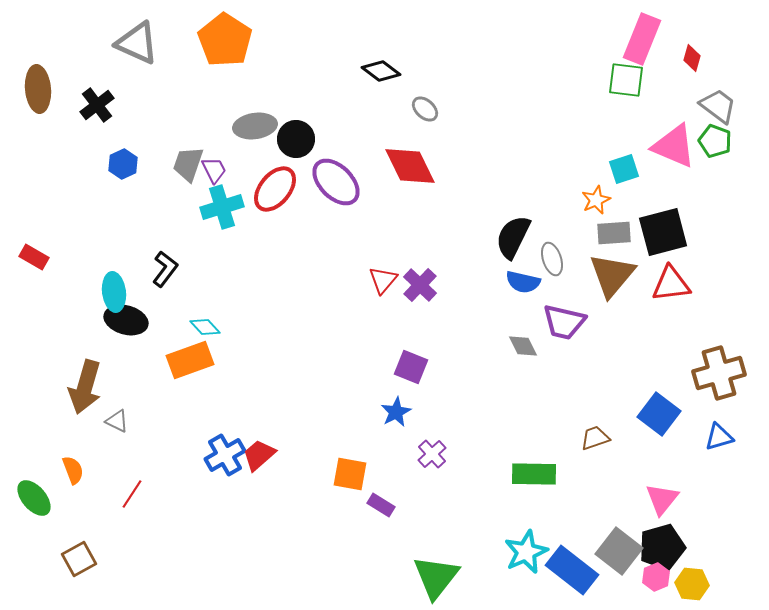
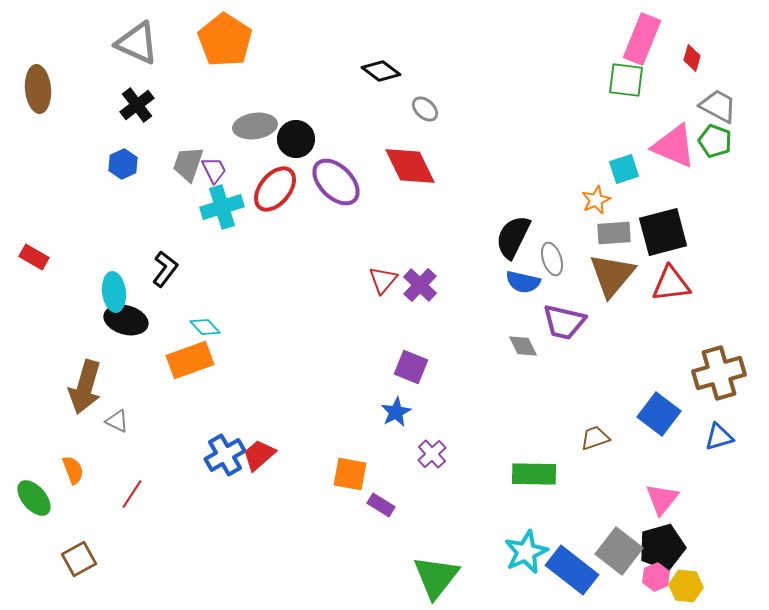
black cross at (97, 105): moved 40 px right
gray trapezoid at (718, 106): rotated 9 degrees counterclockwise
yellow hexagon at (692, 584): moved 6 px left, 2 px down
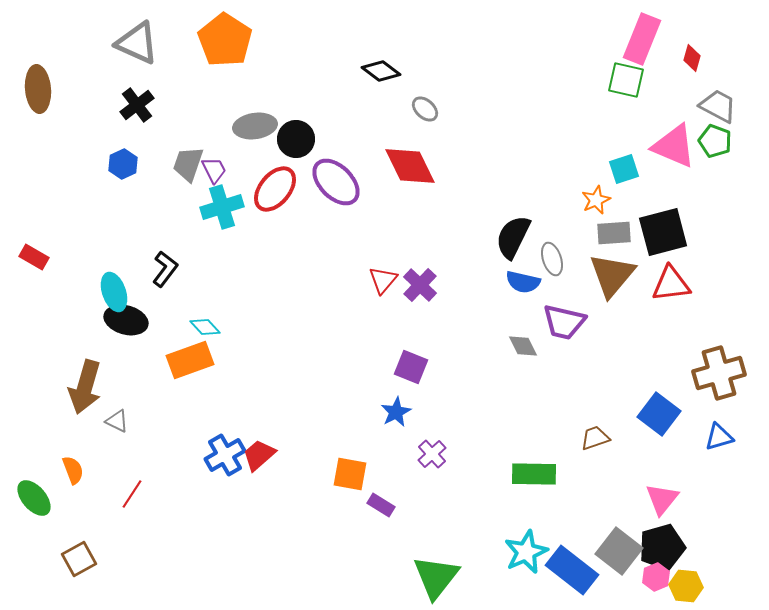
green square at (626, 80): rotated 6 degrees clockwise
cyan ellipse at (114, 292): rotated 12 degrees counterclockwise
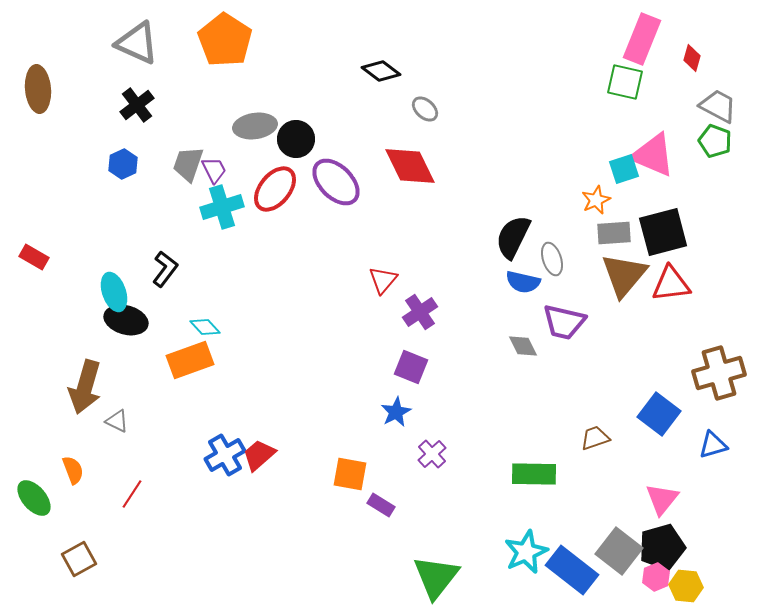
green square at (626, 80): moved 1 px left, 2 px down
pink triangle at (674, 146): moved 21 px left, 9 px down
brown triangle at (612, 275): moved 12 px right
purple cross at (420, 285): moved 27 px down; rotated 12 degrees clockwise
blue triangle at (719, 437): moved 6 px left, 8 px down
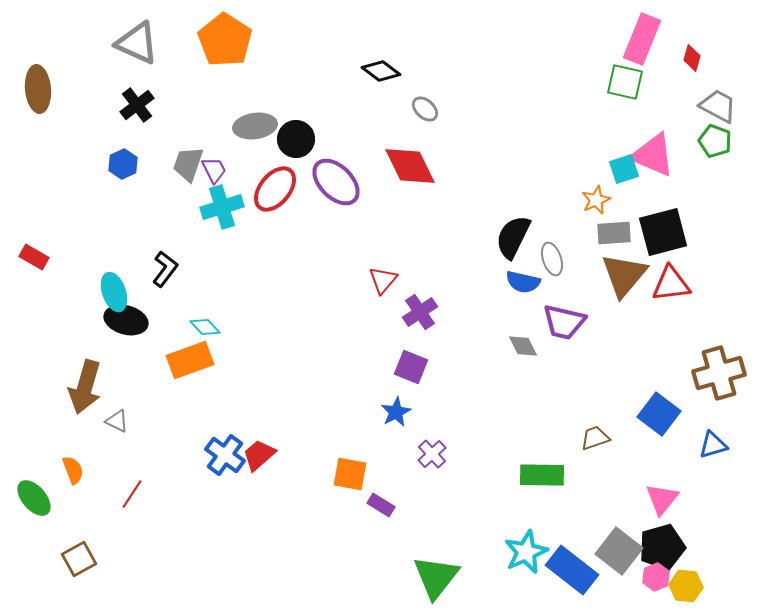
blue cross at (225, 455): rotated 24 degrees counterclockwise
green rectangle at (534, 474): moved 8 px right, 1 px down
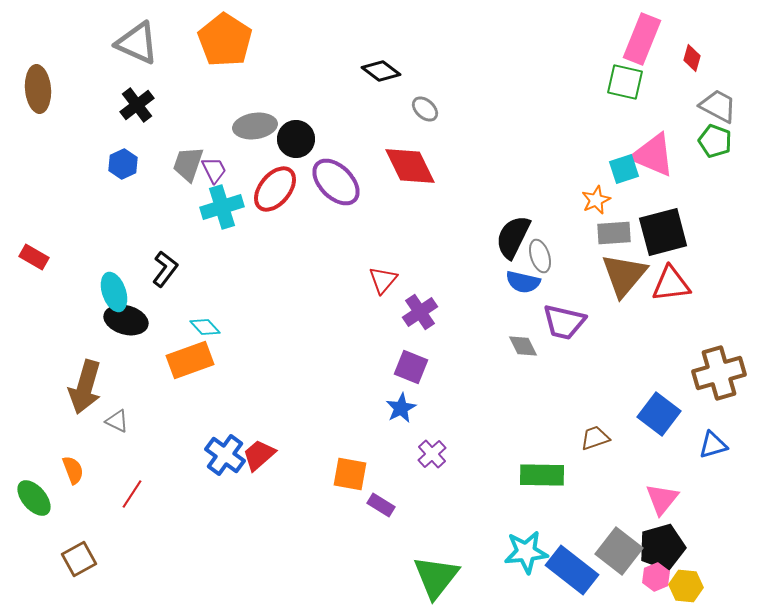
gray ellipse at (552, 259): moved 12 px left, 3 px up
blue star at (396, 412): moved 5 px right, 4 px up
cyan star at (526, 552): rotated 18 degrees clockwise
